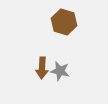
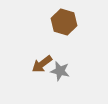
brown arrow: moved 4 px up; rotated 50 degrees clockwise
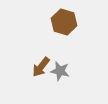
brown arrow: moved 1 px left, 3 px down; rotated 15 degrees counterclockwise
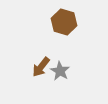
gray star: rotated 18 degrees clockwise
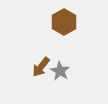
brown hexagon: rotated 15 degrees clockwise
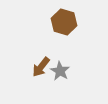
brown hexagon: rotated 15 degrees counterclockwise
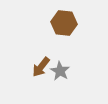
brown hexagon: moved 1 px down; rotated 10 degrees counterclockwise
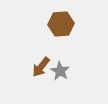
brown hexagon: moved 3 px left, 1 px down; rotated 10 degrees counterclockwise
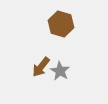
brown hexagon: rotated 20 degrees clockwise
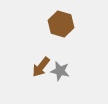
gray star: rotated 18 degrees counterclockwise
